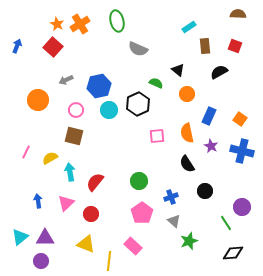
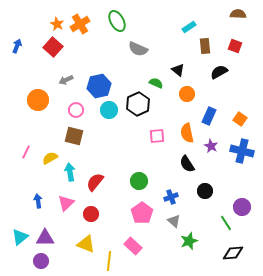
green ellipse at (117, 21): rotated 15 degrees counterclockwise
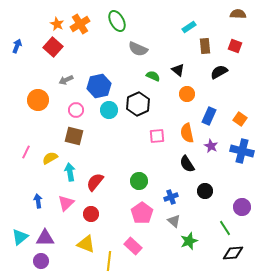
green semicircle at (156, 83): moved 3 px left, 7 px up
green line at (226, 223): moved 1 px left, 5 px down
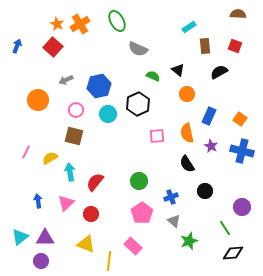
cyan circle at (109, 110): moved 1 px left, 4 px down
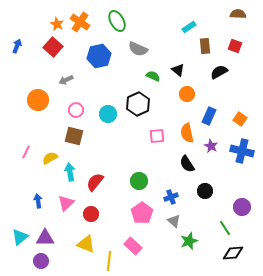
orange cross at (80, 24): moved 2 px up; rotated 24 degrees counterclockwise
blue hexagon at (99, 86): moved 30 px up
